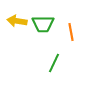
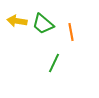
green trapezoid: rotated 40 degrees clockwise
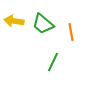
yellow arrow: moved 3 px left
green line: moved 1 px left, 1 px up
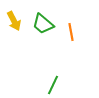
yellow arrow: rotated 126 degrees counterclockwise
green line: moved 23 px down
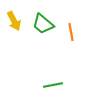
green line: rotated 54 degrees clockwise
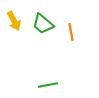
green line: moved 5 px left
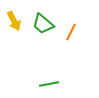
orange line: rotated 36 degrees clockwise
green line: moved 1 px right, 1 px up
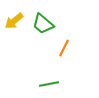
yellow arrow: rotated 78 degrees clockwise
orange line: moved 7 px left, 16 px down
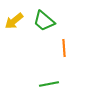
green trapezoid: moved 1 px right, 3 px up
orange line: rotated 30 degrees counterclockwise
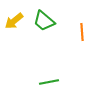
orange line: moved 18 px right, 16 px up
green line: moved 2 px up
